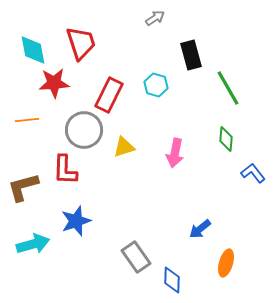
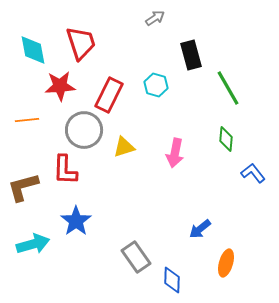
red star: moved 6 px right, 3 px down
blue star: rotated 16 degrees counterclockwise
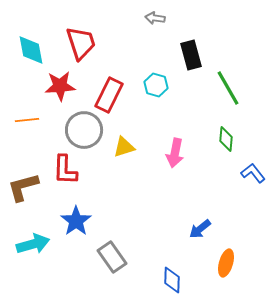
gray arrow: rotated 138 degrees counterclockwise
cyan diamond: moved 2 px left
gray rectangle: moved 24 px left
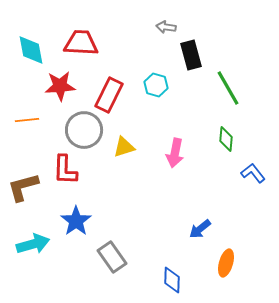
gray arrow: moved 11 px right, 9 px down
red trapezoid: rotated 69 degrees counterclockwise
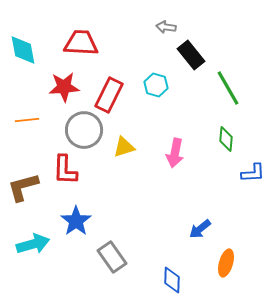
cyan diamond: moved 8 px left
black rectangle: rotated 24 degrees counterclockwise
red star: moved 4 px right, 1 px down
blue L-shape: rotated 125 degrees clockwise
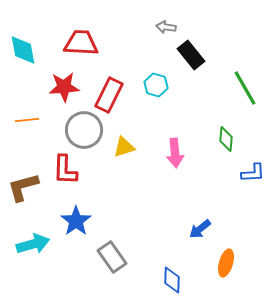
green line: moved 17 px right
pink arrow: rotated 16 degrees counterclockwise
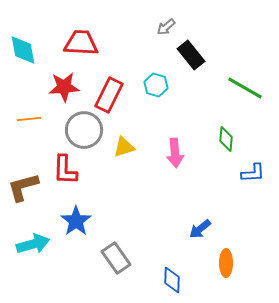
gray arrow: rotated 48 degrees counterclockwise
green line: rotated 30 degrees counterclockwise
orange line: moved 2 px right, 1 px up
gray rectangle: moved 4 px right, 1 px down
orange ellipse: rotated 16 degrees counterclockwise
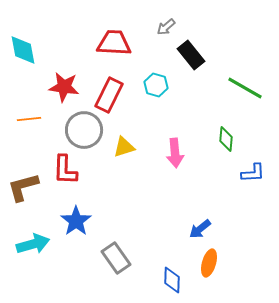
red trapezoid: moved 33 px right
red star: rotated 12 degrees clockwise
orange ellipse: moved 17 px left; rotated 16 degrees clockwise
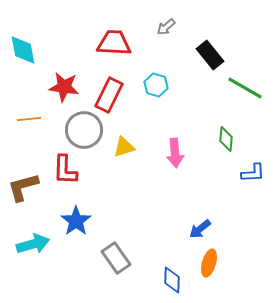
black rectangle: moved 19 px right
